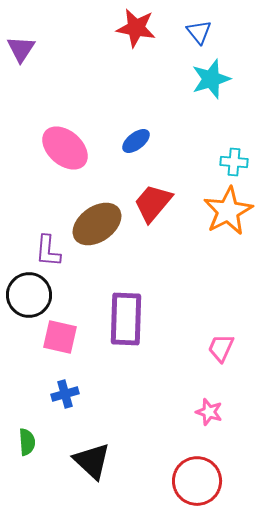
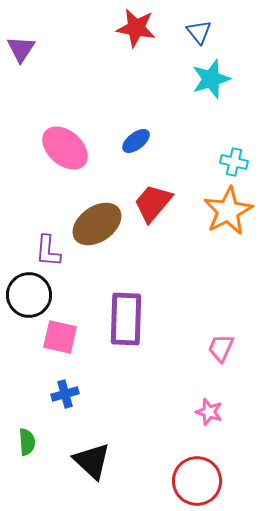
cyan cross: rotated 8 degrees clockwise
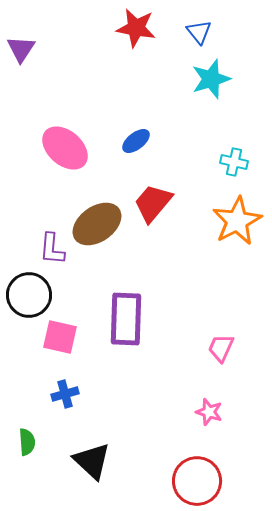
orange star: moved 9 px right, 10 px down
purple L-shape: moved 4 px right, 2 px up
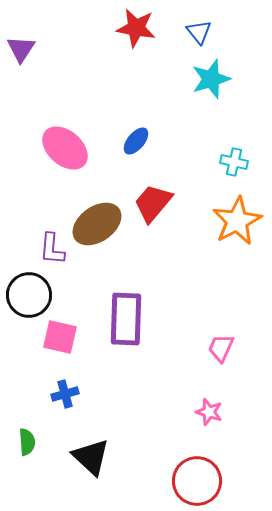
blue ellipse: rotated 12 degrees counterclockwise
black triangle: moved 1 px left, 4 px up
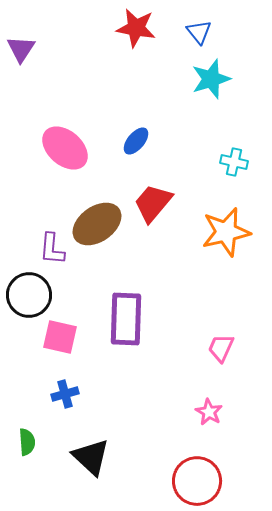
orange star: moved 11 px left, 11 px down; rotated 15 degrees clockwise
pink star: rotated 12 degrees clockwise
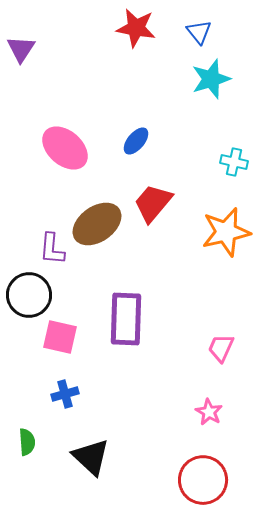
red circle: moved 6 px right, 1 px up
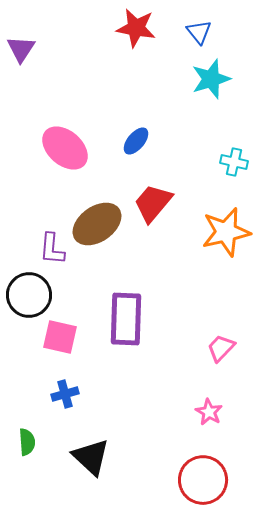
pink trapezoid: rotated 20 degrees clockwise
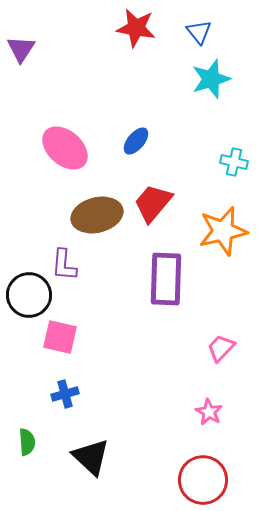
brown ellipse: moved 9 px up; rotated 21 degrees clockwise
orange star: moved 3 px left, 1 px up
purple L-shape: moved 12 px right, 16 px down
purple rectangle: moved 40 px right, 40 px up
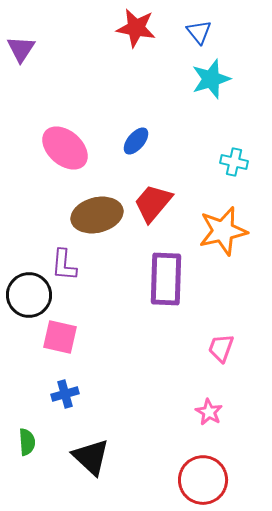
pink trapezoid: rotated 24 degrees counterclockwise
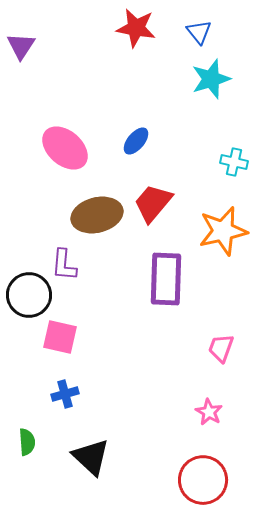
purple triangle: moved 3 px up
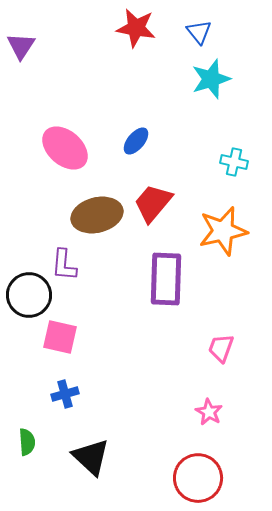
red circle: moved 5 px left, 2 px up
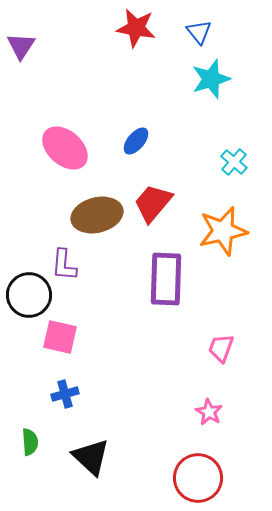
cyan cross: rotated 28 degrees clockwise
green semicircle: moved 3 px right
